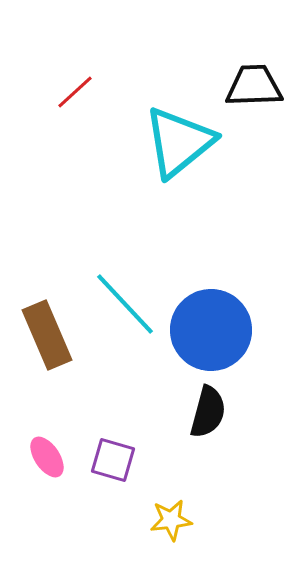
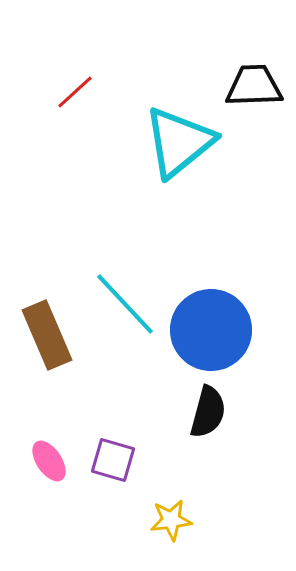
pink ellipse: moved 2 px right, 4 px down
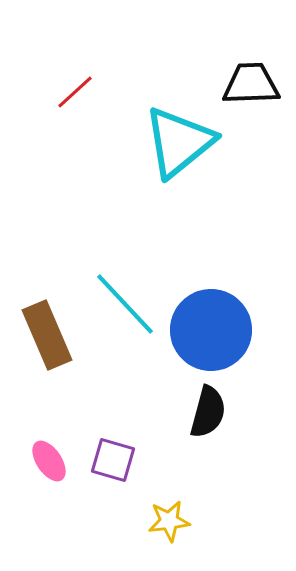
black trapezoid: moved 3 px left, 2 px up
yellow star: moved 2 px left, 1 px down
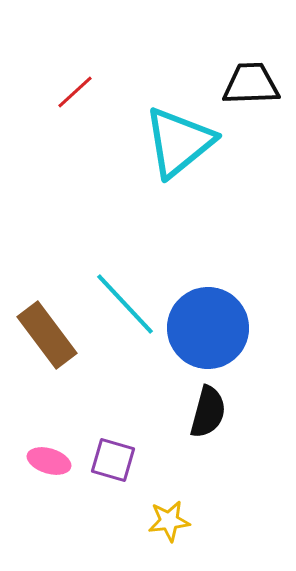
blue circle: moved 3 px left, 2 px up
brown rectangle: rotated 14 degrees counterclockwise
pink ellipse: rotated 39 degrees counterclockwise
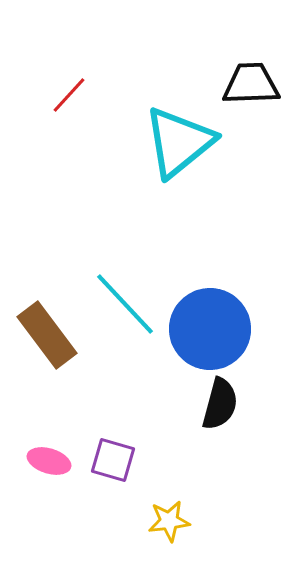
red line: moved 6 px left, 3 px down; rotated 6 degrees counterclockwise
blue circle: moved 2 px right, 1 px down
black semicircle: moved 12 px right, 8 px up
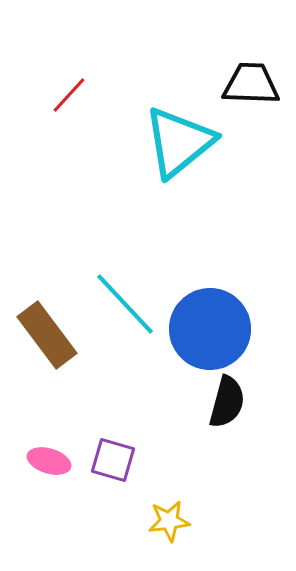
black trapezoid: rotated 4 degrees clockwise
black semicircle: moved 7 px right, 2 px up
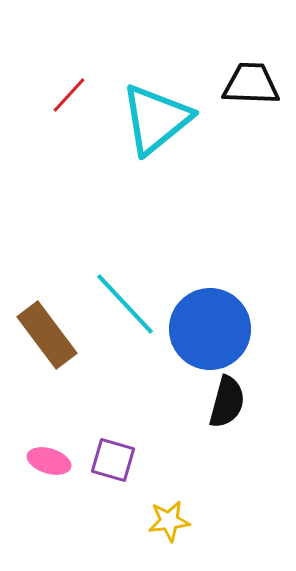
cyan triangle: moved 23 px left, 23 px up
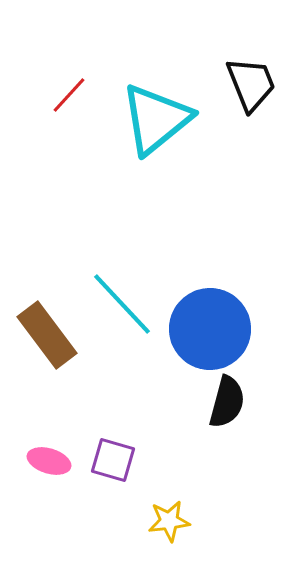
black trapezoid: rotated 66 degrees clockwise
cyan line: moved 3 px left
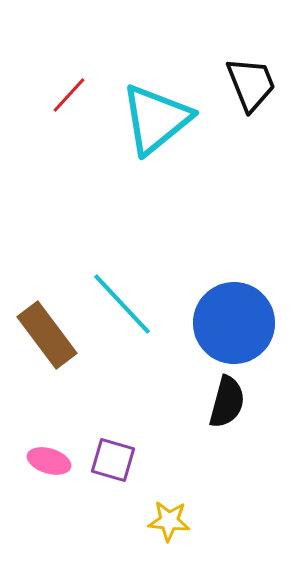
blue circle: moved 24 px right, 6 px up
yellow star: rotated 12 degrees clockwise
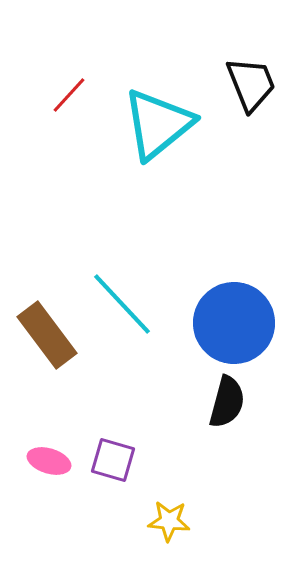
cyan triangle: moved 2 px right, 5 px down
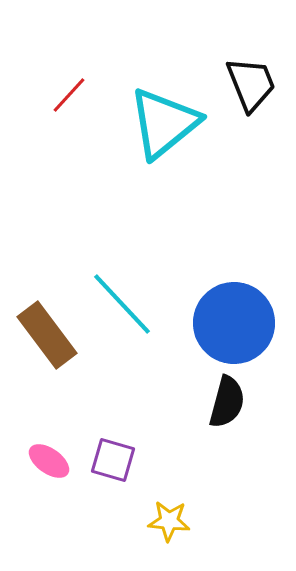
cyan triangle: moved 6 px right, 1 px up
pink ellipse: rotated 18 degrees clockwise
